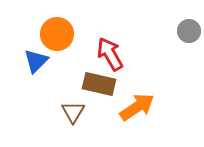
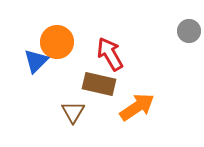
orange circle: moved 8 px down
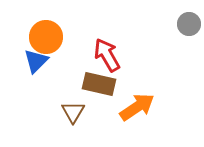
gray circle: moved 7 px up
orange circle: moved 11 px left, 5 px up
red arrow: moved 3 px left, 1 px down
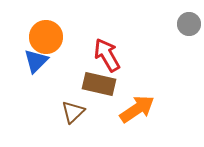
orange arrow: moved 2 px down
brown triangle: rotated 15 degrees clockwise
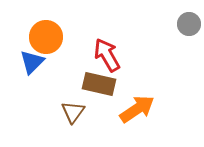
blue triangle: moved 4 px left, 1 px down
brown triangle: rotated 10 degrees counterclockwise
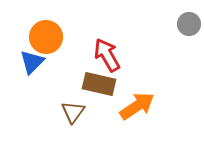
orange arrow: moved 3 px up
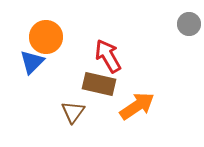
red arrow: moved 1 px right, 1 px down
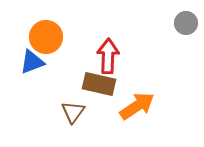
gray circle: moved 3 px left, 1 px up
red arrow: rotated 32 degrees clockwise
blue triangle: rotated 24 degrees clockwise
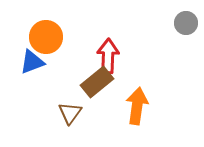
brown rectangle: moved 2 px left, 2 px up; rotated 52 degrees counterclockwise
orange arrow: rotated 48 degrees counterclockwise
brown triangle: moved 3 px left, 1 px down
